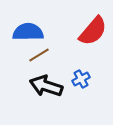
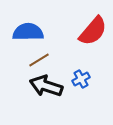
brown line: moved 5 px down
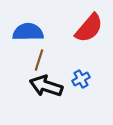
red semicircle: moved 4 px left, 3 px up
brown line: rotated 40 degrees counterclockwise
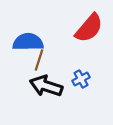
blue semicircle: moved 10 px down
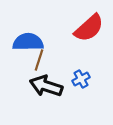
red semicircle: rotated 8 degrees clockwise
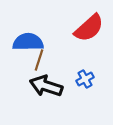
blue cross: moved 4 px right
